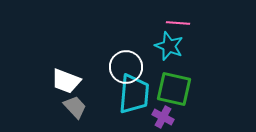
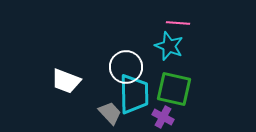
cyan trapezoid: rotated 6 degrees counterclockwise
gray trapezoid: moved 35 px right, 6 px down
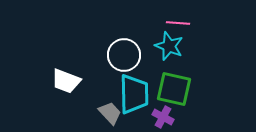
white circle: moved 2 px left, 12 px up
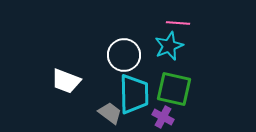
cyan star: rotated 28 degrees clockwise
gray trapezoid: rotated 10 degrees counterclockwise
